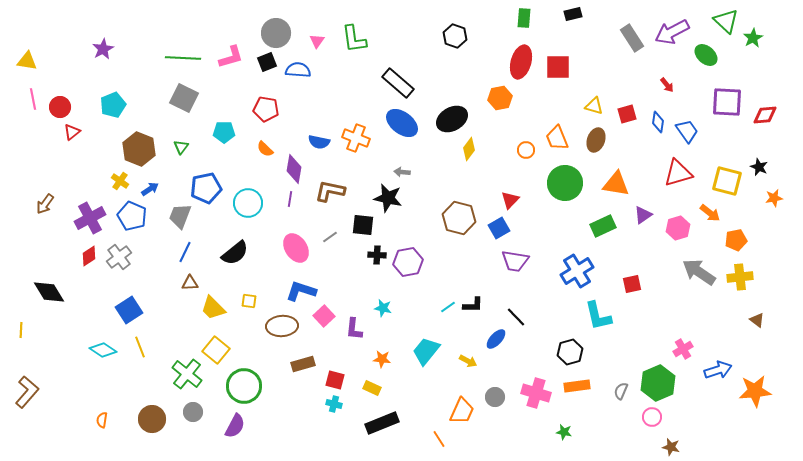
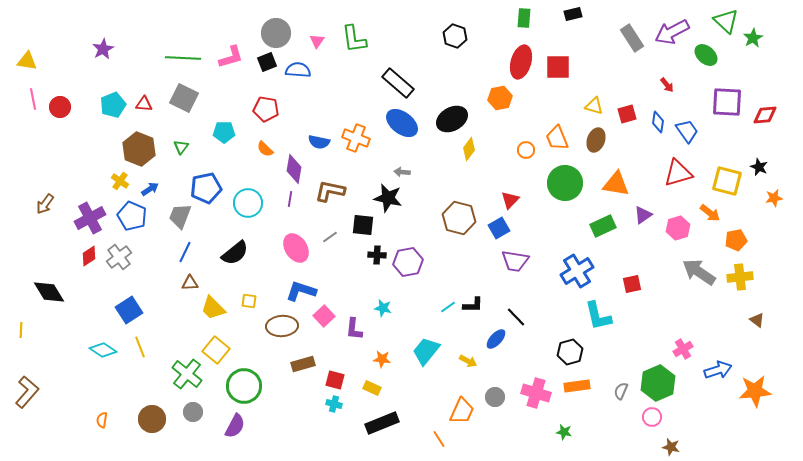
red triangle at (72, 132): moved 72 px right, 28 px up; rotated 42 degrees clockwise
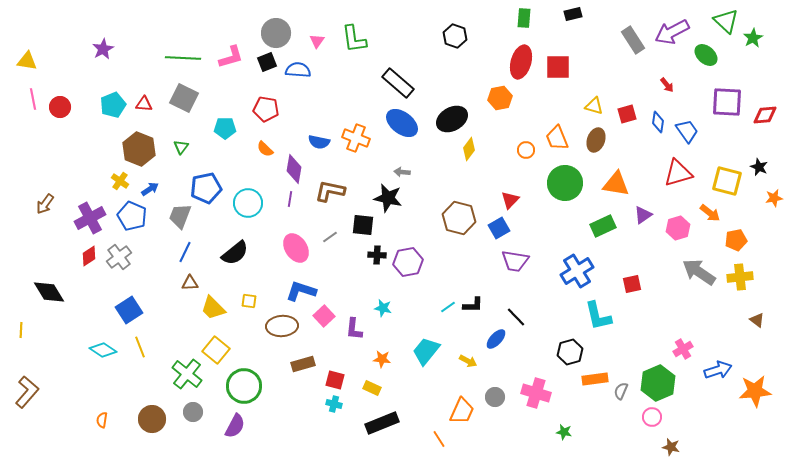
gray rectangle at (632, 38): moved 1 px right, 2 px down
cyan pentagon at (224, 132): moved 1 px right, 4 px up
orange rectangle at (577, 386): moved 18 px right, 7 px up
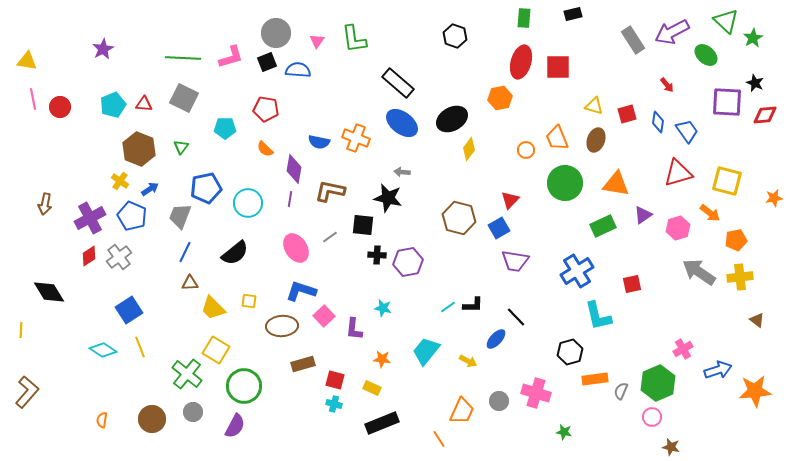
black star at (759, 167): moved 4 px left, 84 px up
brown arrow at (45, 204): rotated 25 degrees counterclockwise
yellow square at (216, 350): rotated 8 degrees counterclockwise
gray circle at (495, 397): moved 4 px right, 4 px down
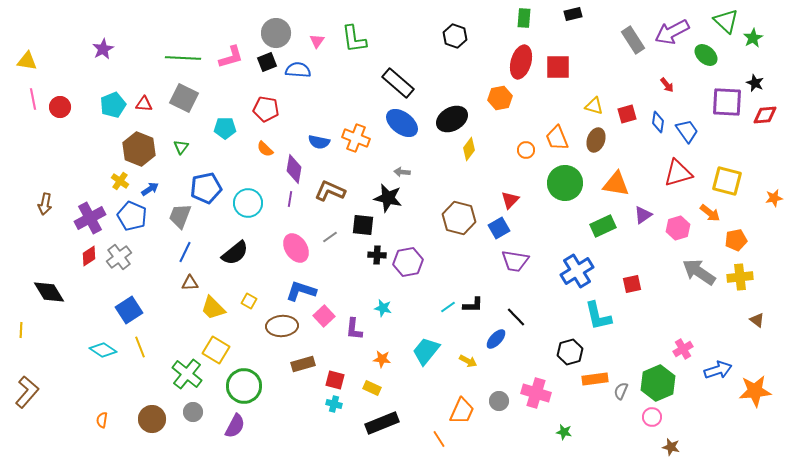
brown L-shape at (330, 191): rotated 12 degrees clockwise
yellow square at (249, 301): rotated 21 degrees clockwise
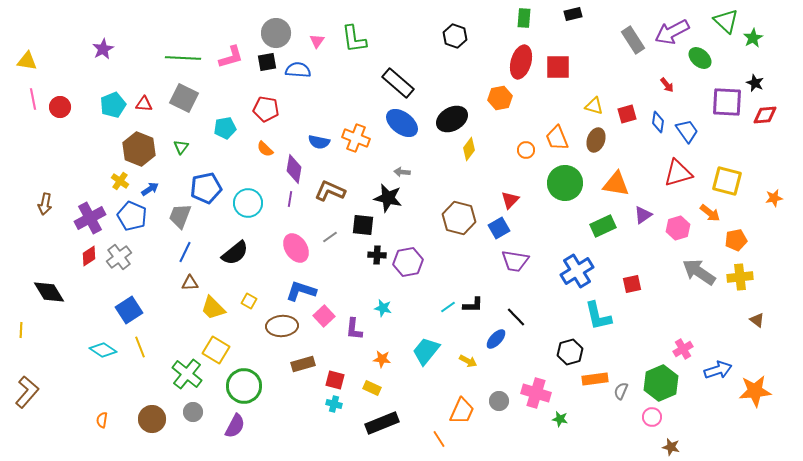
green ellipse at (706, 55): moved 6 px left, 3 px down
black square at (267, 62): rotated 12 degrees clockwise
cyan pentagon at (225, 128): rotated 10 degrees counterclockwise
green hexagon at (658, 383): moved 3 px right
green star at (564, 432): moved 4 px left, 13 px up
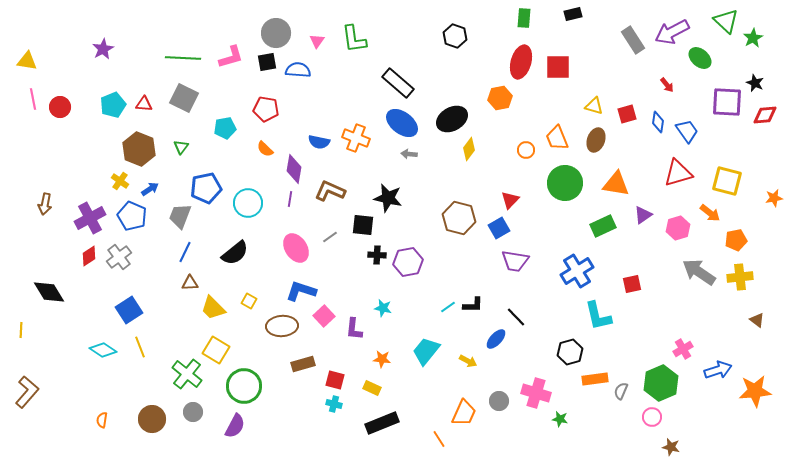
gray arrow at (402, 172): moved 7 px right, 18 px up
orange trapezoid at (462, 411): moved 2 px right, 2 px down
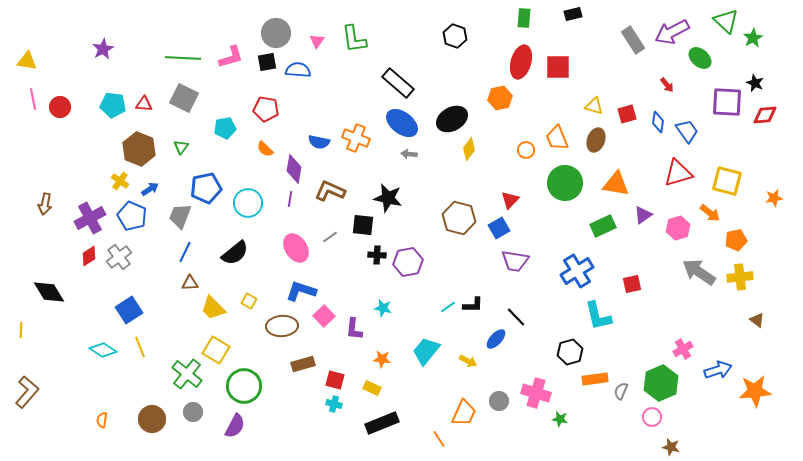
cyan pentagon at (113, 105): rotated 30 degrees clockwise
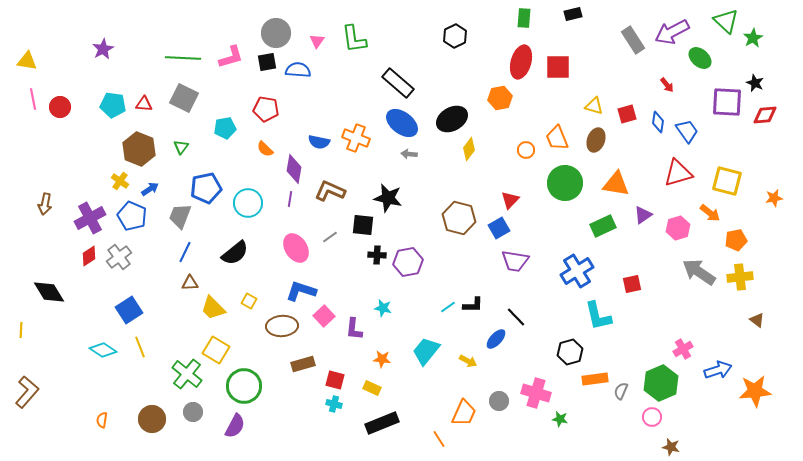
black hexagon at (455, 36): rotated 15 degrees clockwise
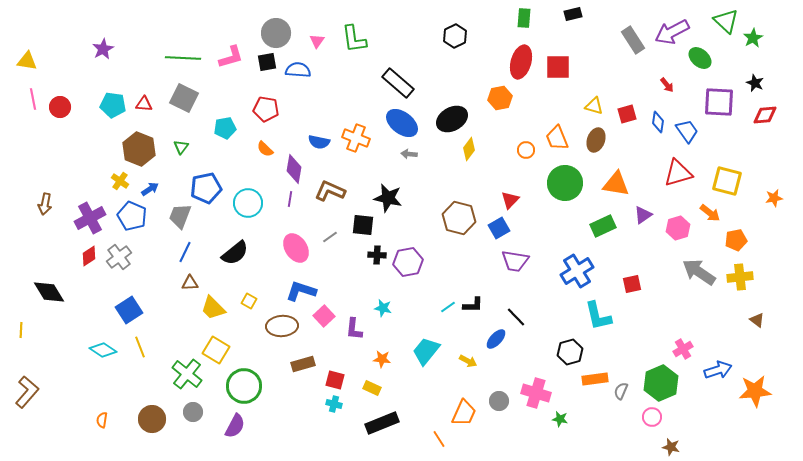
purple square at (727, 102): moved 8 px left
